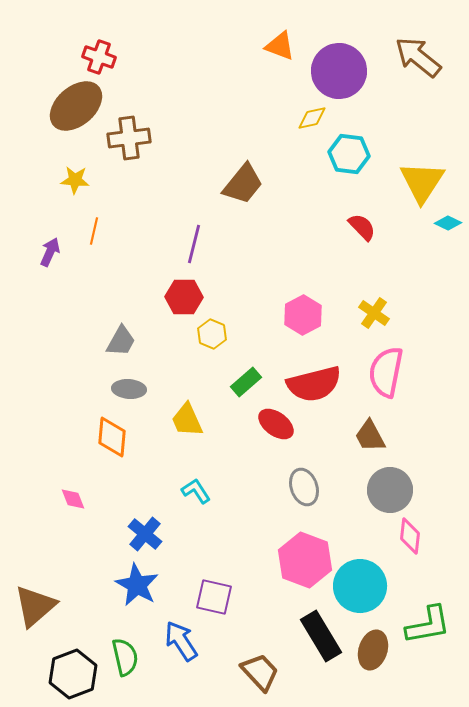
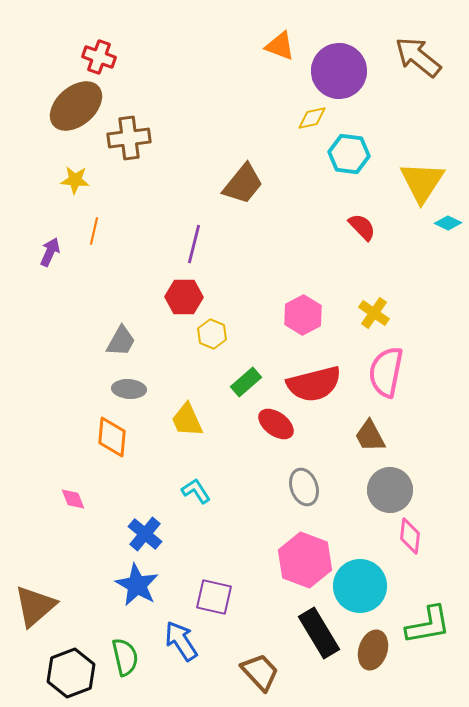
black rectangle at (321, 636): moved 2 px left, 3 px up
black hexagon at (73, 674): moved 2 px left, 1 px up
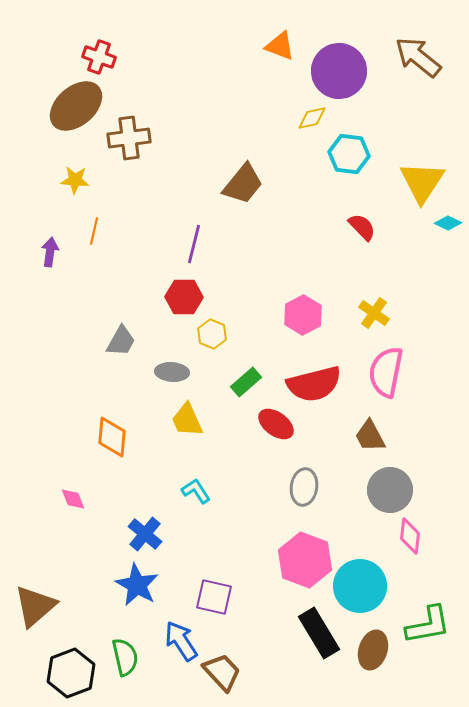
purple arrow at (50, 252): rotated 16 degrees counterclockwise
gray ellipse at (129, 389): moved 43 px right, 17 px up
gray ellipse at (304, 487): rotated 27 degrees clockwise
brown trapezoid at (260, 672): moved 38 px left
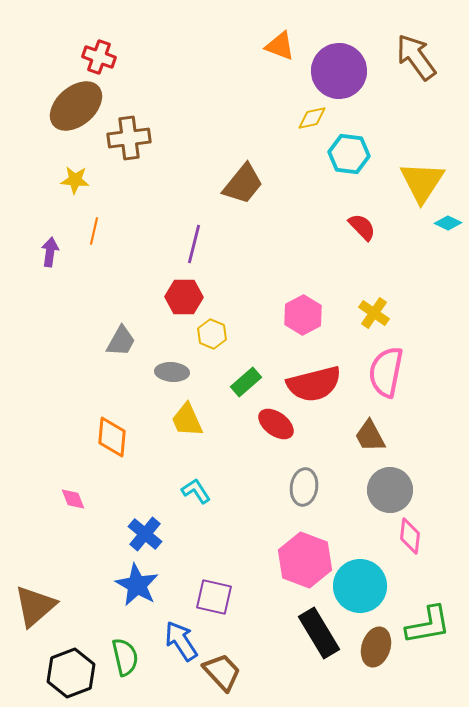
brown arrow at (418, 57): moved 2 px left; rotated 15 degrees clockwise
brown ellipse at (373, 650): moved 3 px right, 3 px up
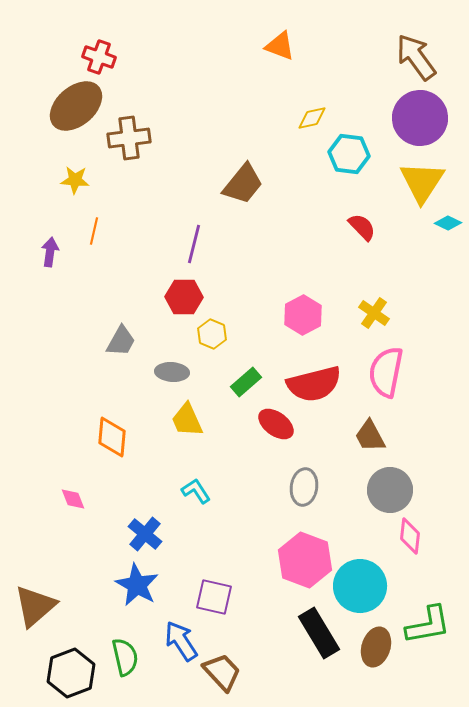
purple circle at (339, 71): moved 81 px right, 47 px down
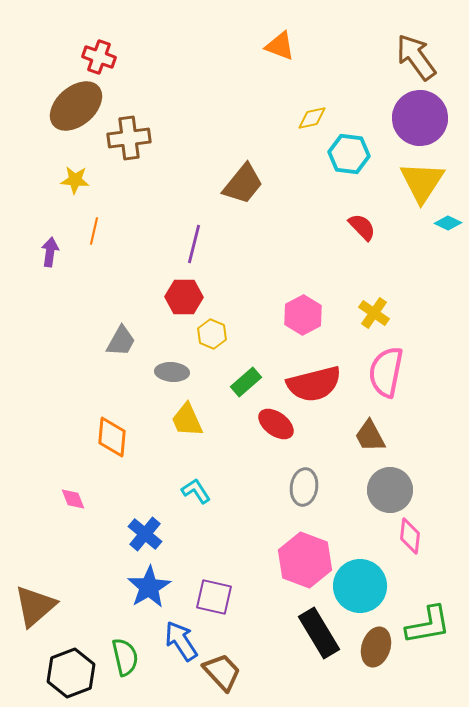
blue star at (137, 585): moved 12 px right, 2 px down; rotated 12 degrees clockwise
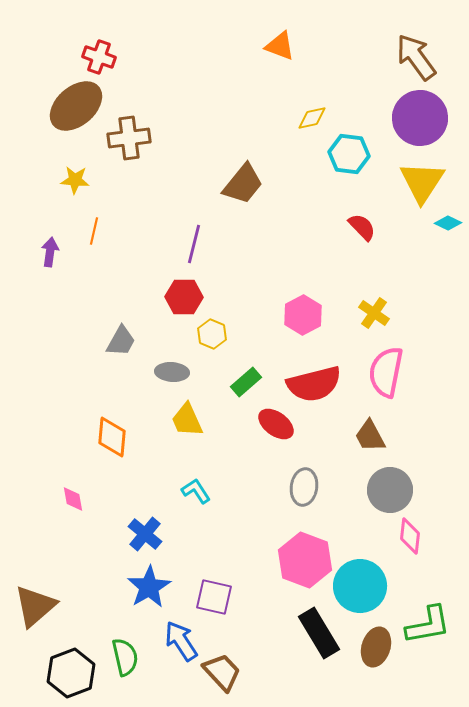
pink diamond at (73, 499): rotated 12 degrees clockwise
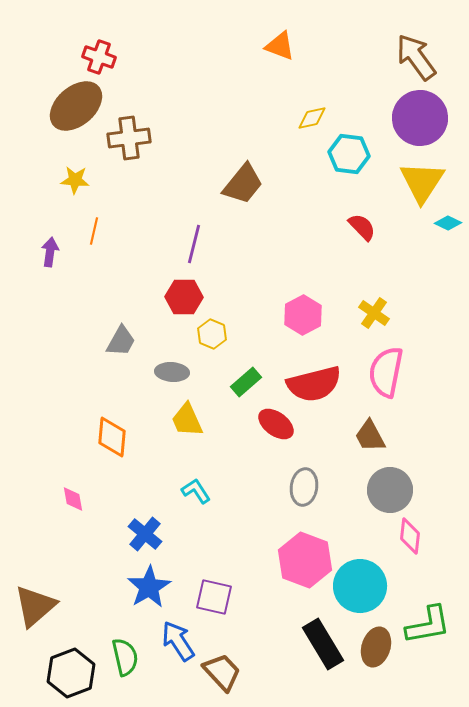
black rectangle at (319, 633): moved 4 px right, 11 px down
blue arrow at (181, 641): moved 3 px left
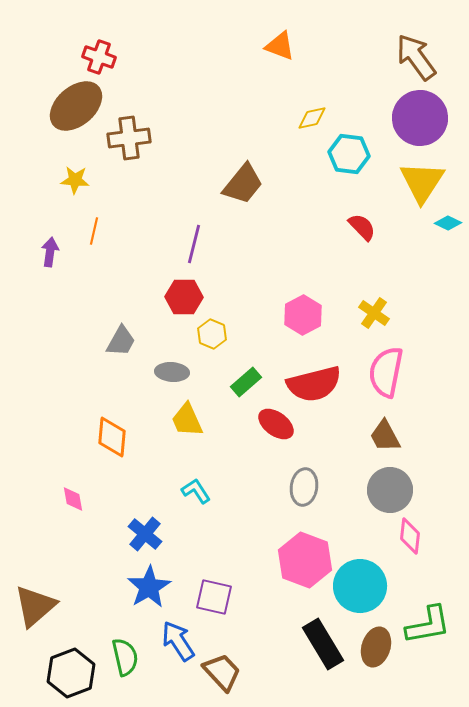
brown trapezoid at (370, 436): moved 15 px right
